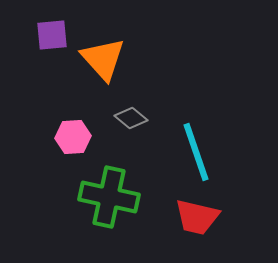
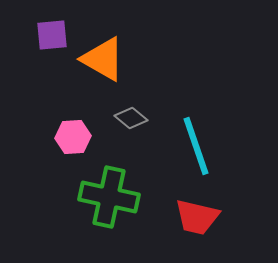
orange triangle: rotated 18 degrees counterclockwise
cyan line: moved 6 px up
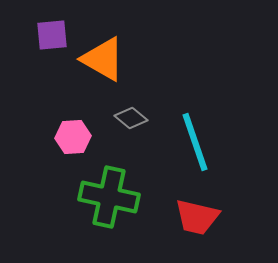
cyan line: moved 1 px left, 4 px up
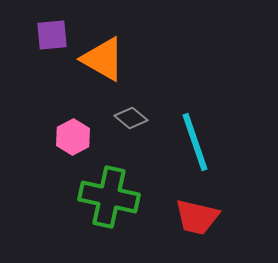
pink hexagon: rotated 24 degrees counterclockwise
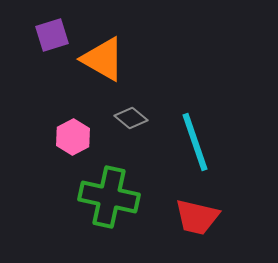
purple square: rotated 12 degrees counterclockwise
